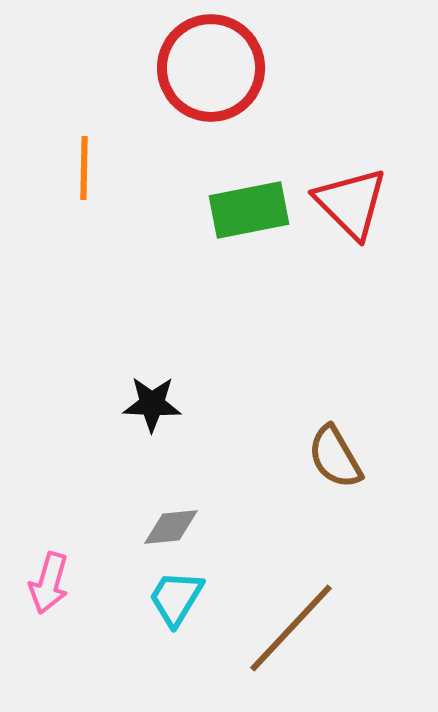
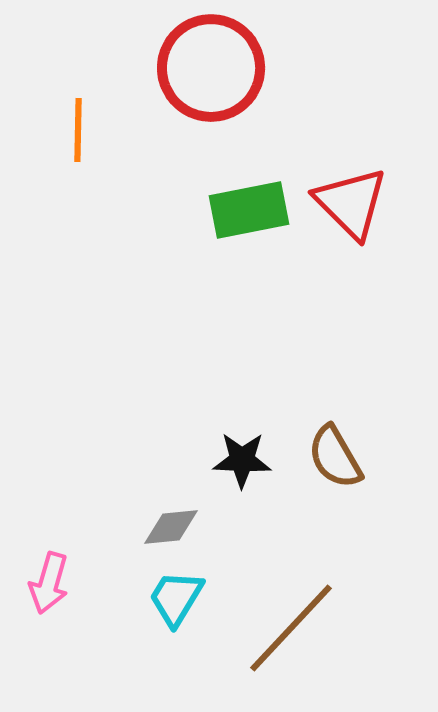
orange line: moved 6 px left, 38 px up
black star: moved 90 px right, 56 px down
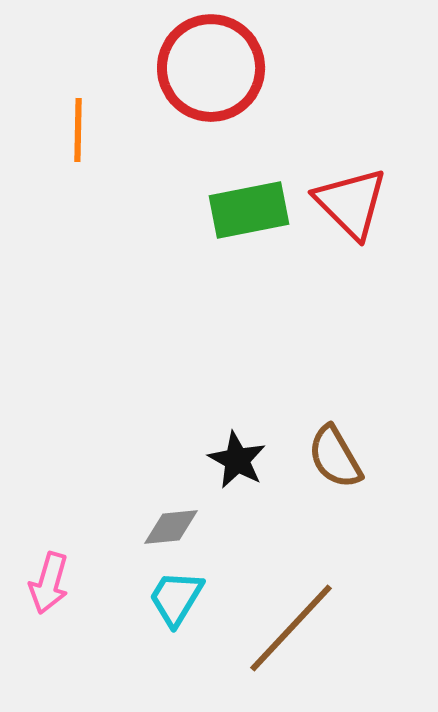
black star: moved 5 px left; rotated 26 degrees clockwise
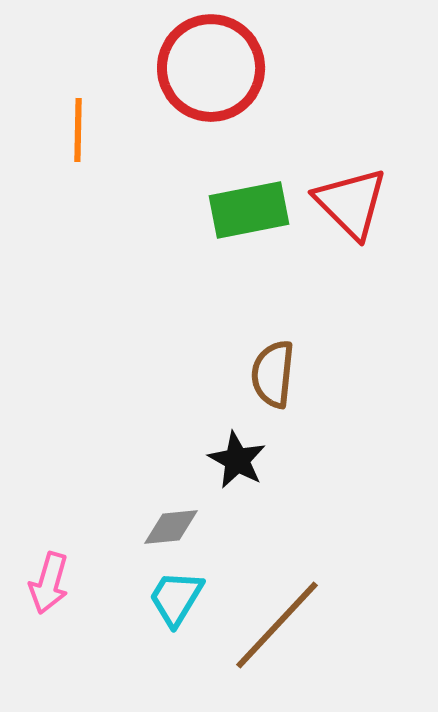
brown semicircle: moved 62 px left, 83 px up; rotated 36 degrees clockwise
brown line: moved 14 px left, 3 px up
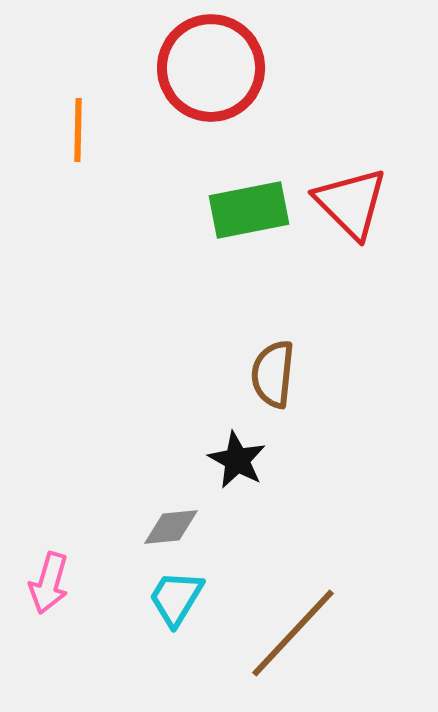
brown line: moved 16 px right, 8 px down
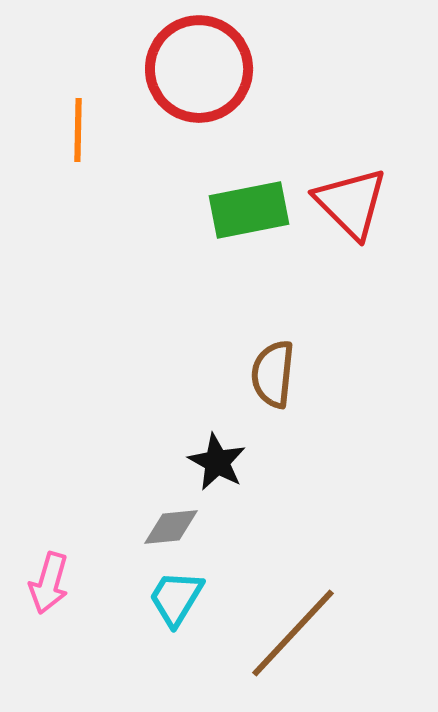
red circle: moved 12 px left, 1 px down
black star: moved 20 px left, 2 px down
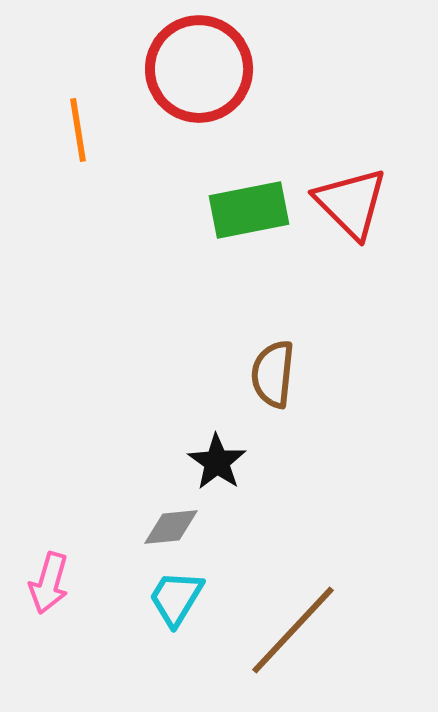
orange line: rotated 10 degrees counterclockwise
black star: rotated 6 degrees clockwise
brown line: moved 3 px up
